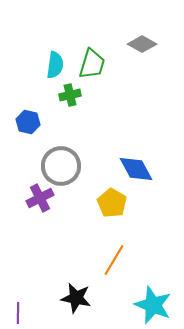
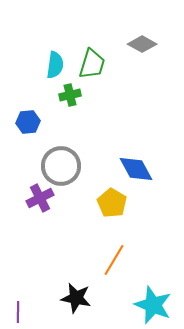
blue hexagon: rotated 20 degrees counterclockwise
purple line: moved 1 px up
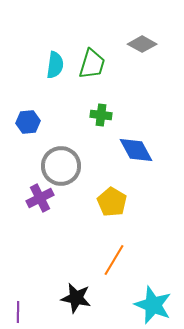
green cross: moved 31 px right, 20 px down; rotated 20 degrees clockwise
blue diamond: moved 19 px up
yellow pentagon: moved 1 px up
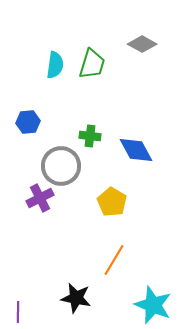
green cross: moved 11 px left, 21 px down
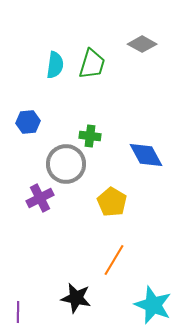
blue diamond: moved 10 px right, 5 px down
gray circle: moved 5 px right, 2 px up
